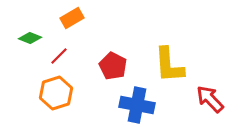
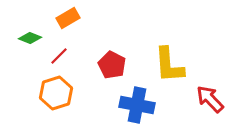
orange rectangle: moved 4 px left
red pentagon: moved 1 px left, 1 px up
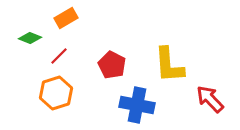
orange rectangle: moved 2 px left
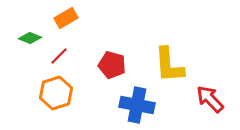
red pentagon: rotated 12 degrees counterclockwise
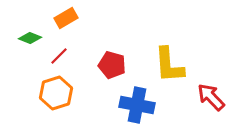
red arrow: moved 1 px right, 2 px up
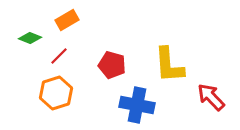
orange rectangle: moved 1 px right, 2 px down
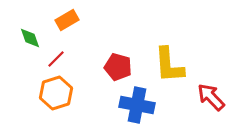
green diamond: rotated 50 degrees clockwise
red line: moved 3 px left, 3 px down
red pentagon: moved 6 px right, 2 px down
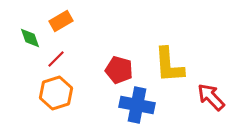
orange rectangle: moved 6 px left, 1 px down
red pentagon: moved 1 px right, 3 px down
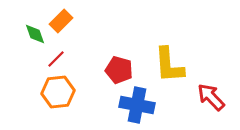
orange rectangle: rotated 15 degrees counterclockwise
green diamond: moved 5 px right, 4 px up
orange hexagon: moved 2 px right, 1 px up; rotated 12 degrees clockwise
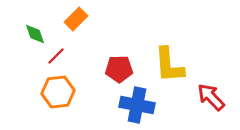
orange rectangle: moved 15 px right, 2 px up
red line: moved 3 px up
red pentagon: moved 1 px up; rotated 16 degrees counterclockwise
